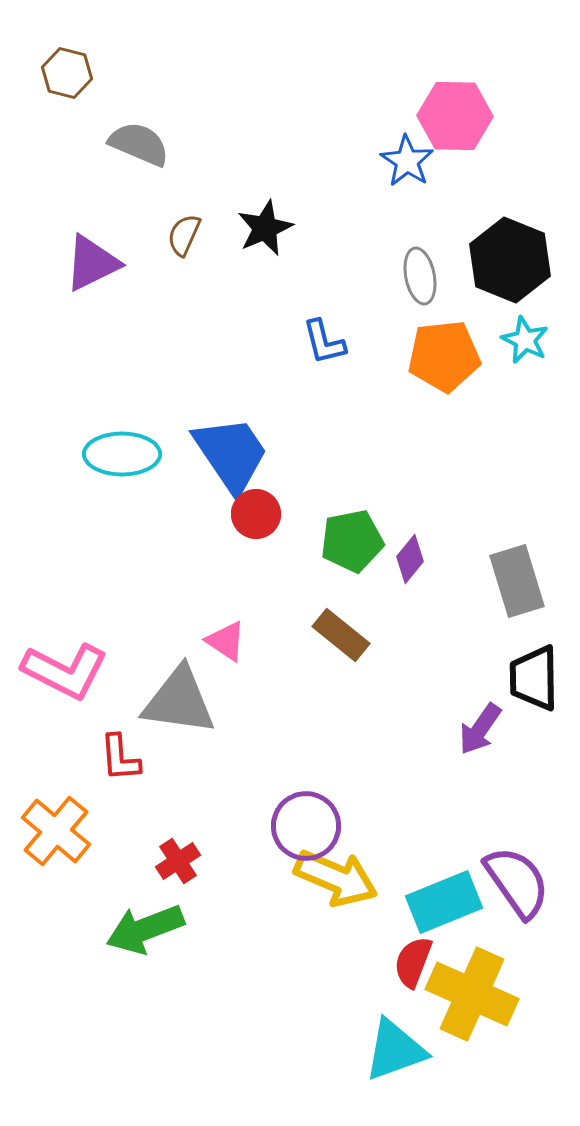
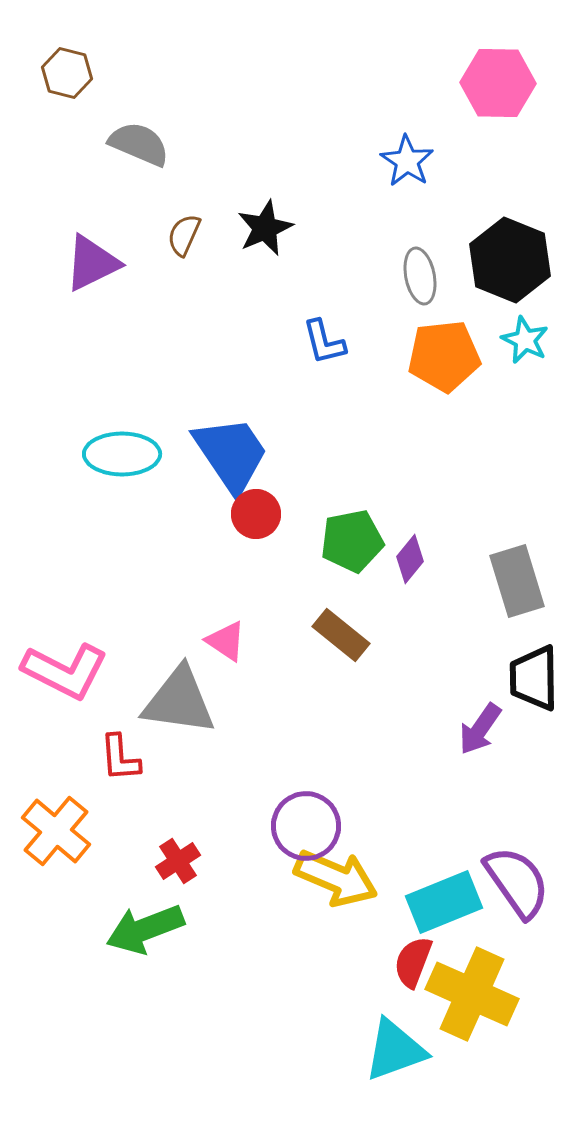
pink hexagon: moved 43 px right, 33 px up
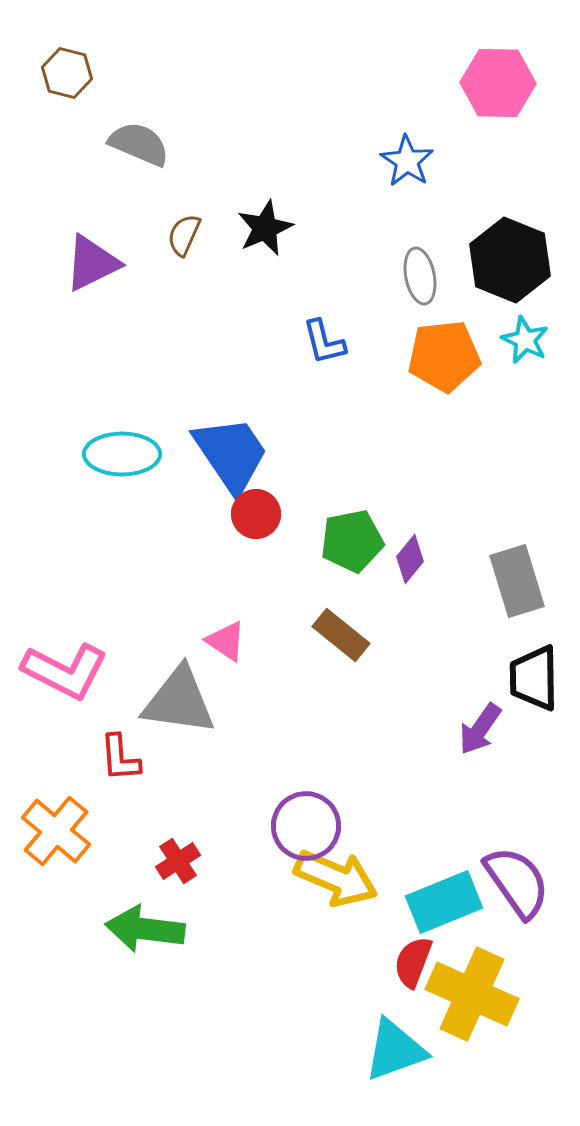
green arrow: rotated 28 degrees clockwise
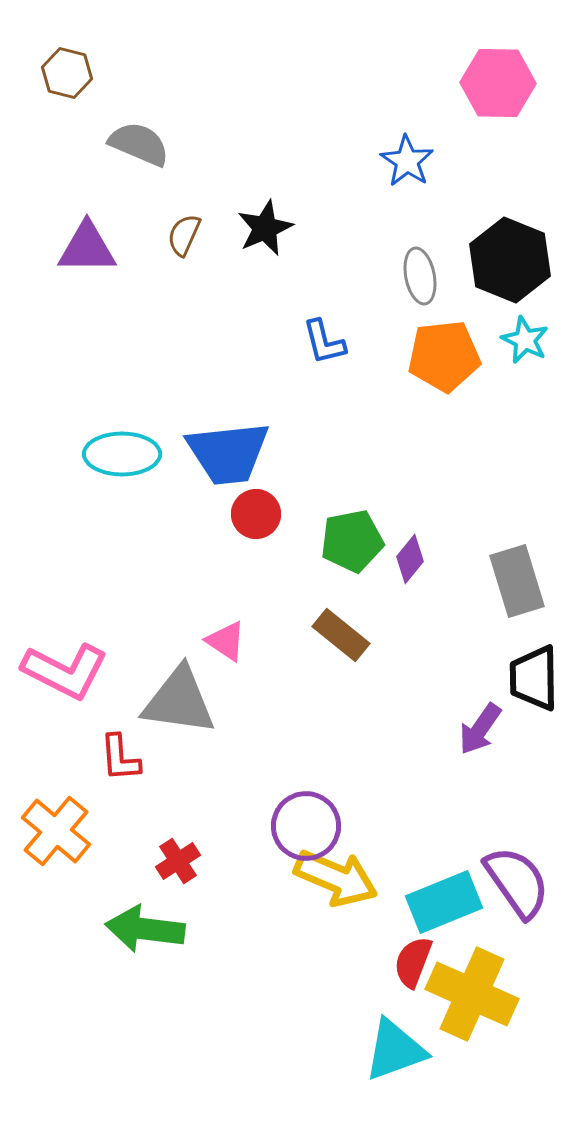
purple triangle: moved 5 px left, 15 px up; rotated 26 degrees clockwise
blue trapezoid: moved 3 px left, 1 px up; rotated 118 degrees clockwise
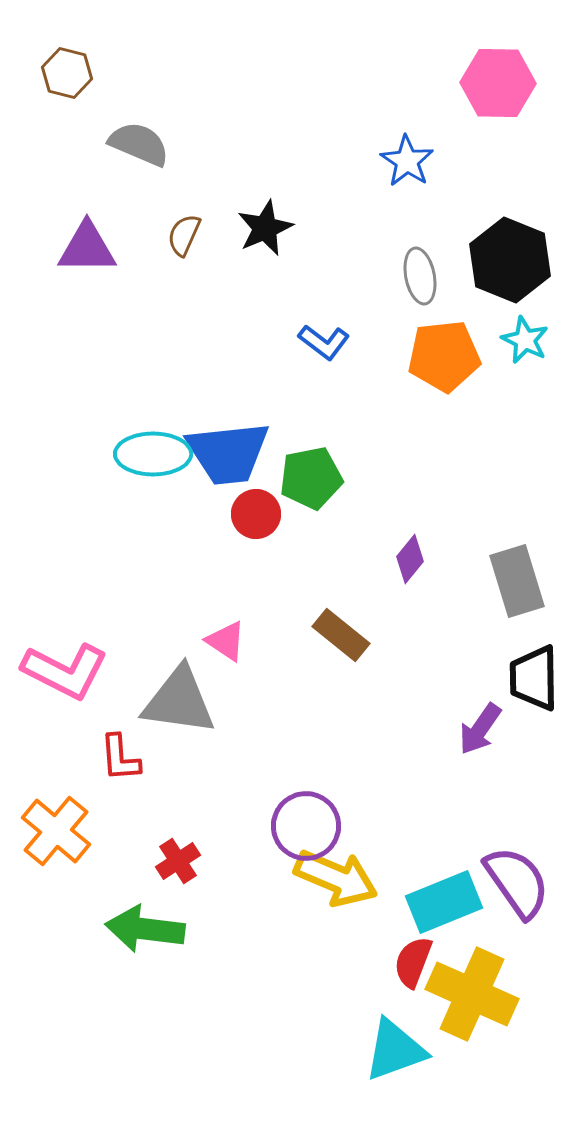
blue L-shape: rotated 39 degrees counterclockwise
cyan ellipse: moved 31 px right
green pentagon: moved 41 px left, 63 px up
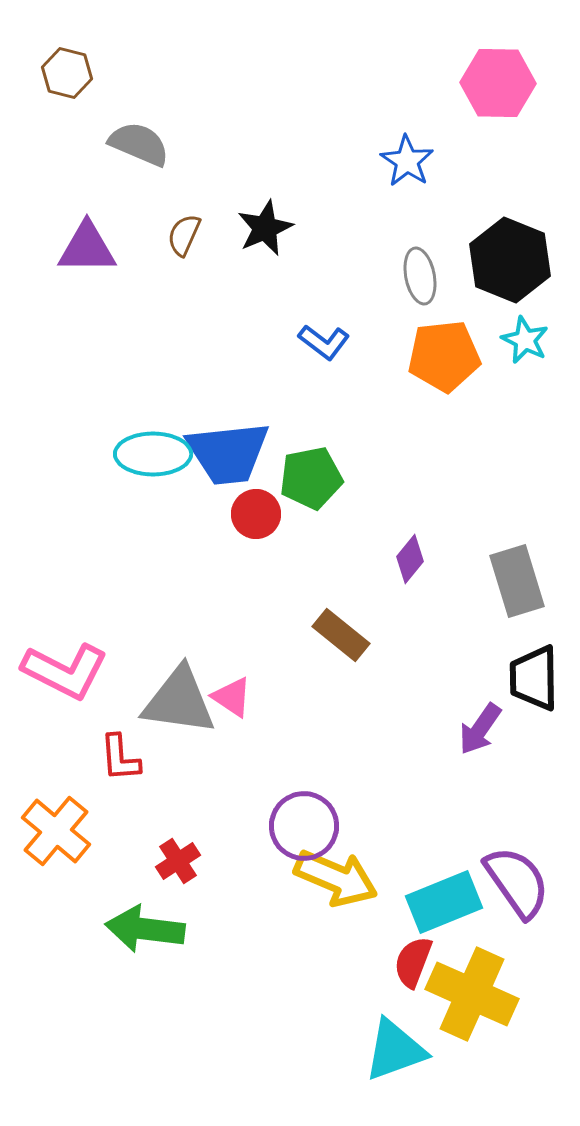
pink triangle: moved 6 px right, 56 px down
purple circle: moved 2 px left
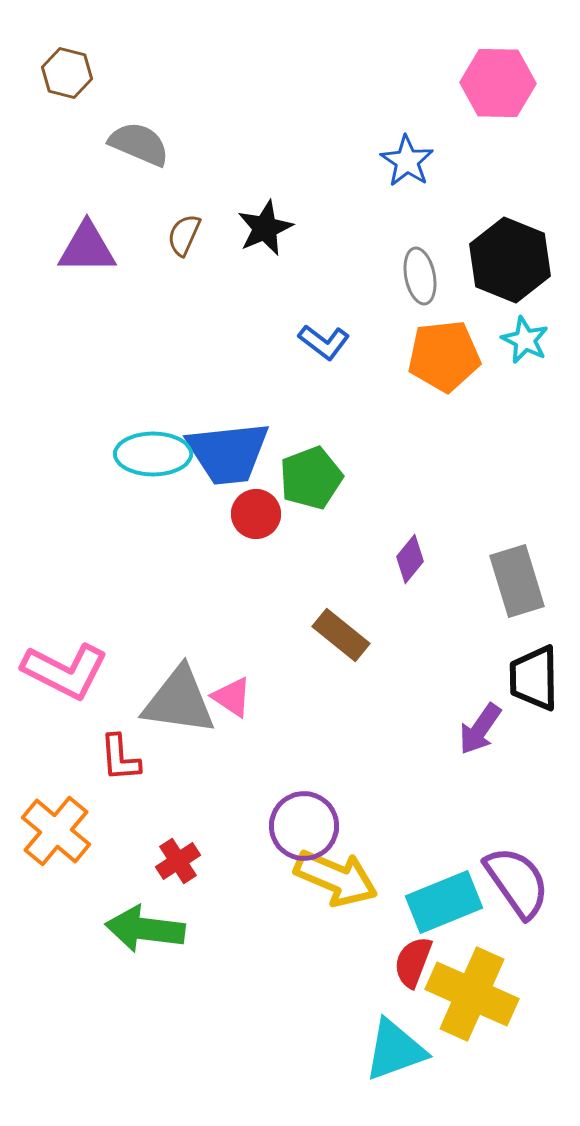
green pentagon: rotated 10 degrees counterclockwise
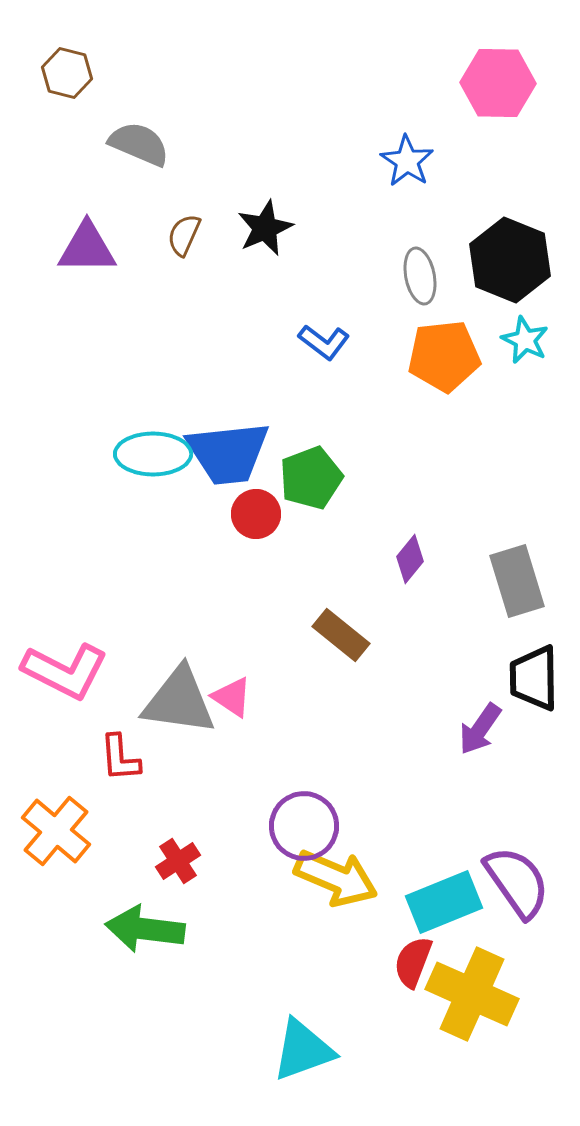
cyan triangle: moved 92 px left
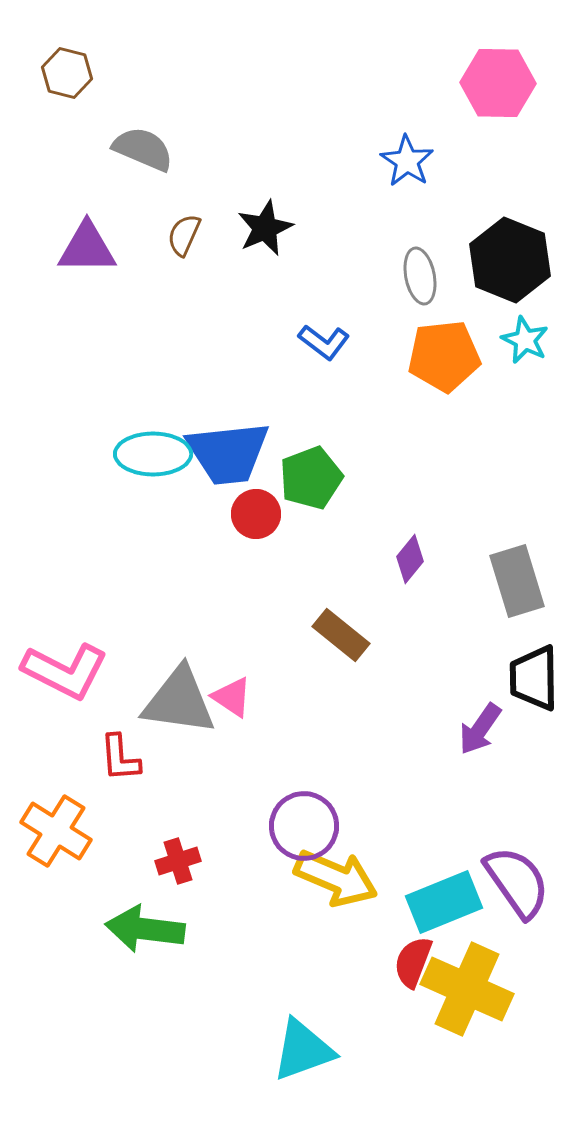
gray semicircle: moved 4 px right, 5 px down
orange cross: rotated 8 degrees counterclockwise
red cross: rotated 15 degrees clockwise
yellow cross: moved 5 px left, 5 px up
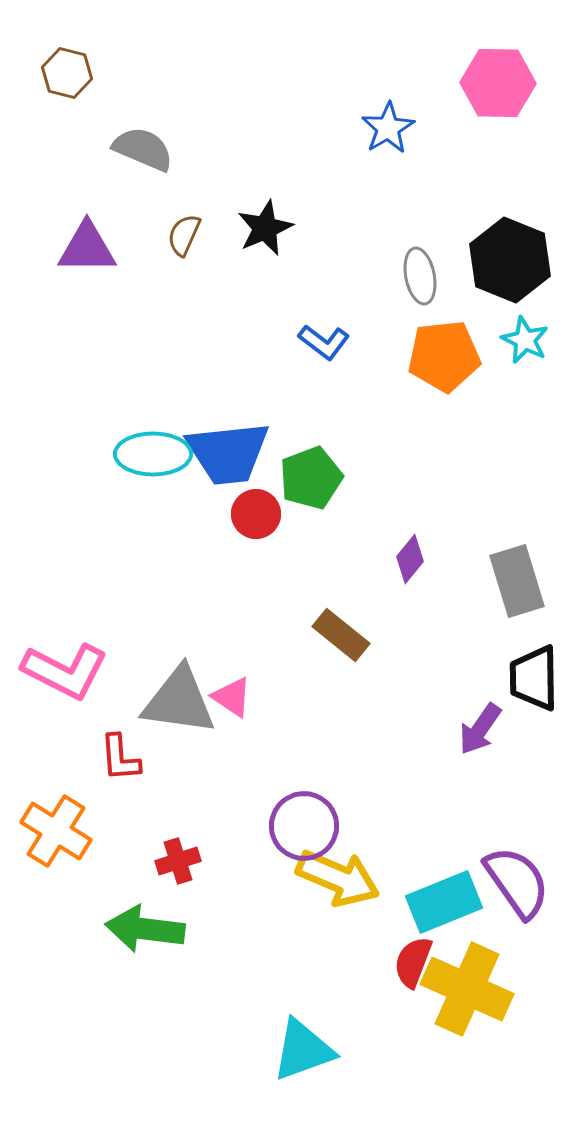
blue star: moved 19 px left, 33 px up; rotated 8 degrees clockwise
yellow arrow: moved 2 px right
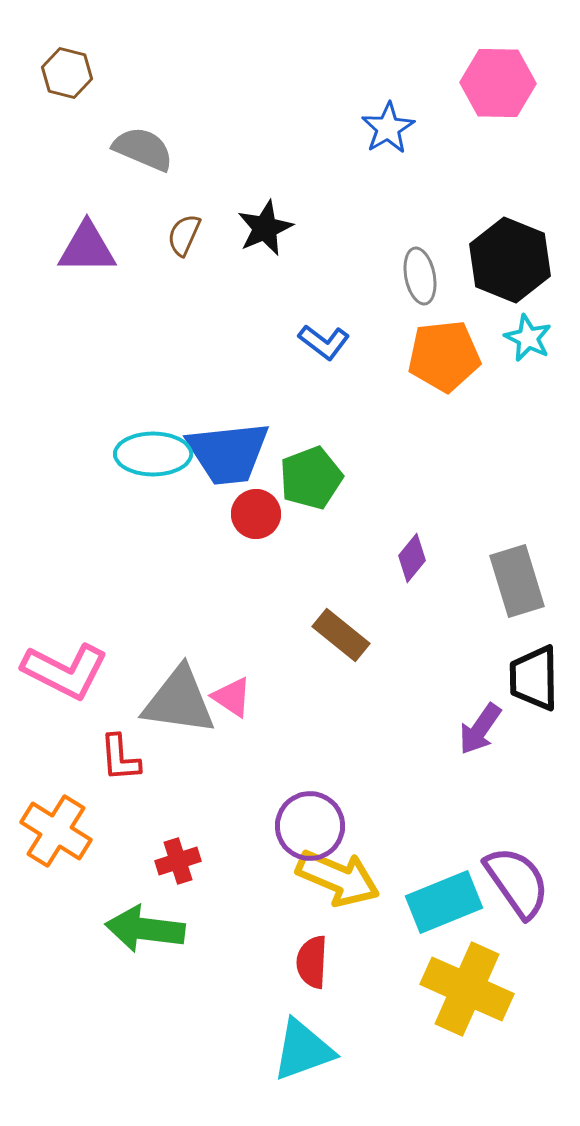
cyan star: moved 3 px right, 2 px up
purple diamond: moved 2 px right, 1 px up
purple circle: moved 6 px right
red semicircle: moved 101 px left; rotated 18 degrees counterclockwise
